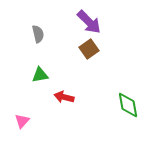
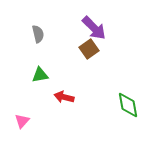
purple arrow: moved 5 px right, 6 px down
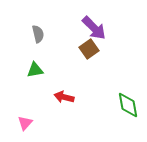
green triangle: moved 5 px left, 5 px up
pink triangle: moved 3 px right, 2 px down
